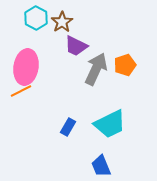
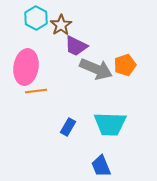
brown star: moved 1 px left, 3 px down
gray arrow: rotated 88 degrees clockwise
orange line: moved 15 px right; rotated 20 degrees clockwise
cyan trapezoid: rotated 28 degrees clockwise
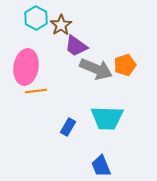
purple trapezoid: rotated 10 degrees clockwise
cyan trapezoid: moved 3 px left, 6 px up
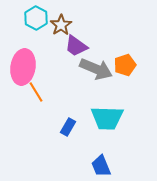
pink ellipse: moved 3 px left
orange line: moved 1 px down; rotated 65 degrees clockwise
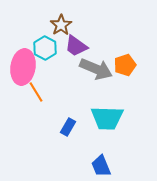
cyan hexagon: moved 9 px right, 30 px down
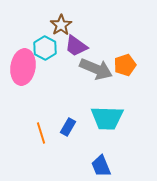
orange line: moved 5 px right, 41 px down; rotated 15 degrees clockwise
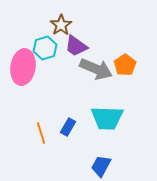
cyan hexagon: rotated 15 degrees clockwise
orange pentagon: rotated 15 degrees counterclockwise
blue trapezoid: rotated 50 degrees clockwise
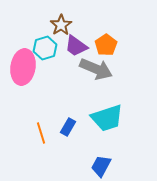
orange pentagon: moved 19 px left, 20 px up
cyan trapezoid: rotated 20 degrees counterclockwise
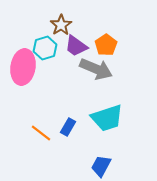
orange line: rotated 35 degrees counterclockwise
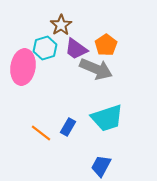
purple trapezoid: moved 3 px down
